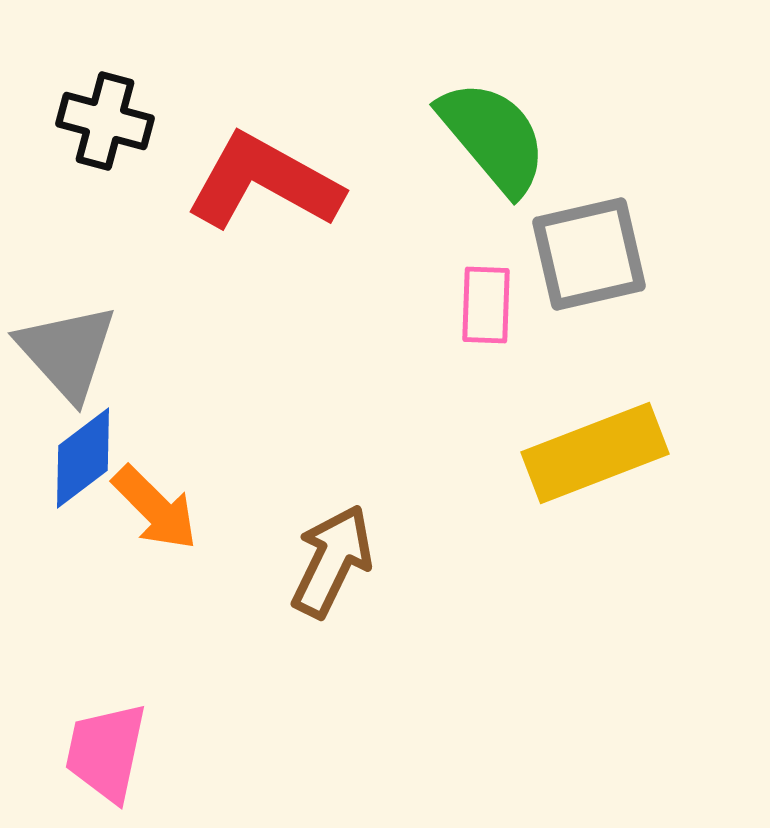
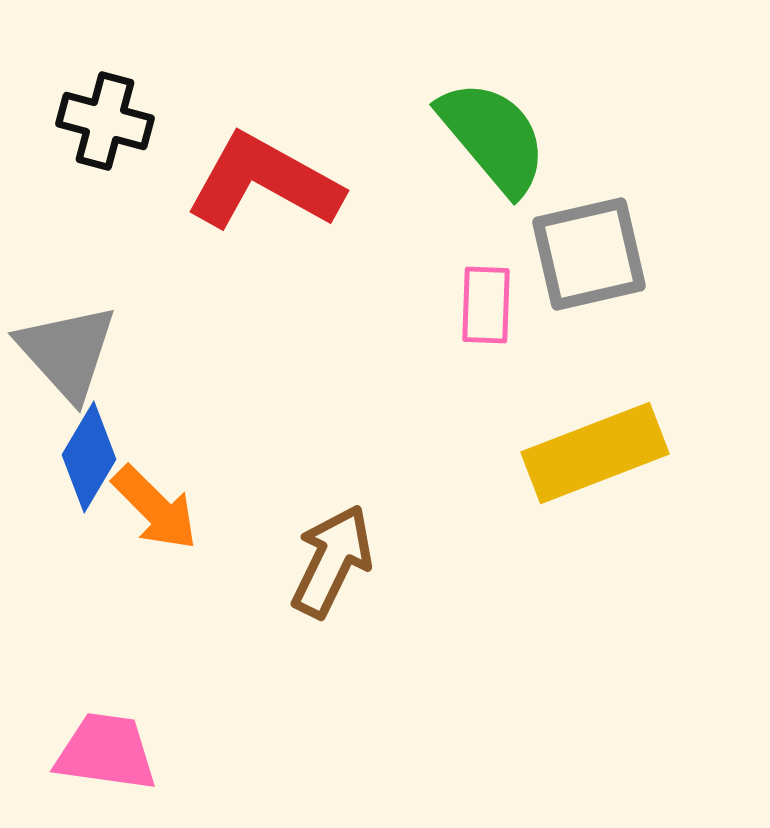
blue diamond: moved 6 px right, 1 px up; rotated 22 degrees counterclockwise
pink trapezoid: rotated 86 degrees clockwise
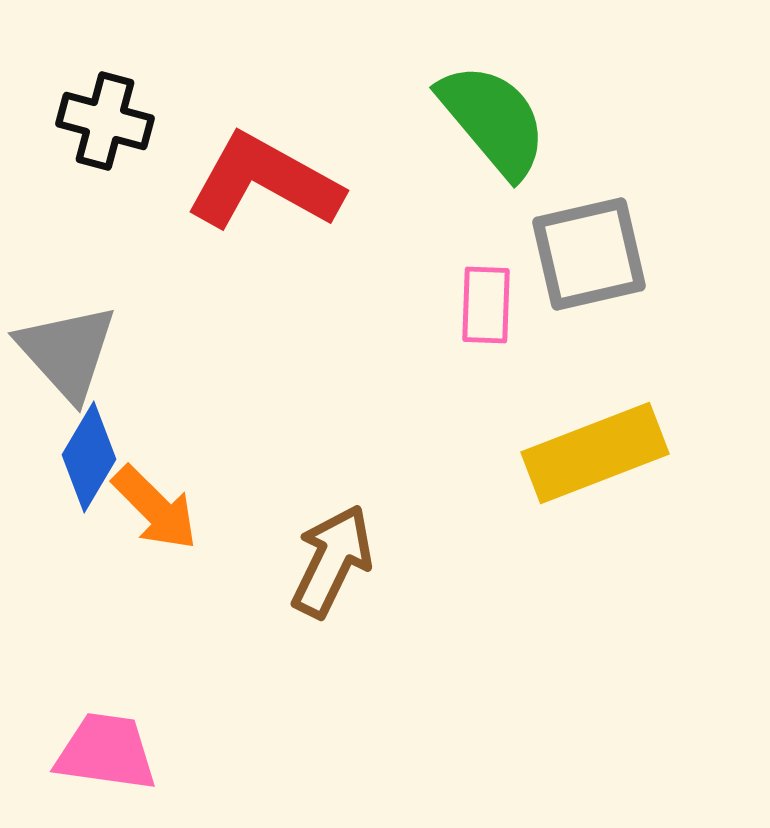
green semicircle: moved 17 px up
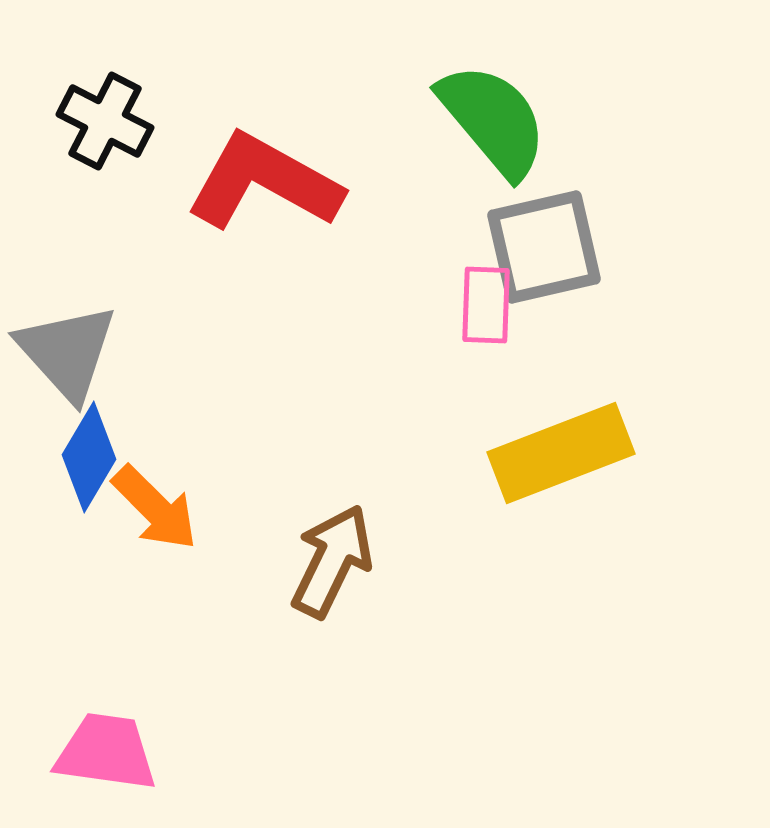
black cross: rotated 12 degrees clockwise
gray square: moved 45 px left, 7 px up
yellow rectangle: moved 34 px left
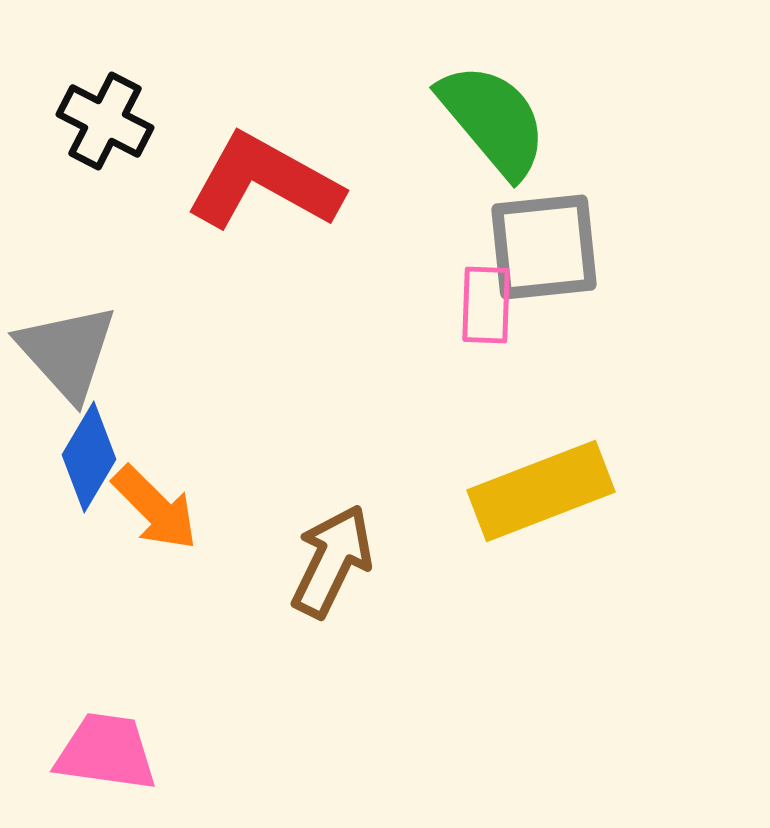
gray square: rotated 7 degrees clockwise
yellow rectangle: moved 20 px left, 38 px down
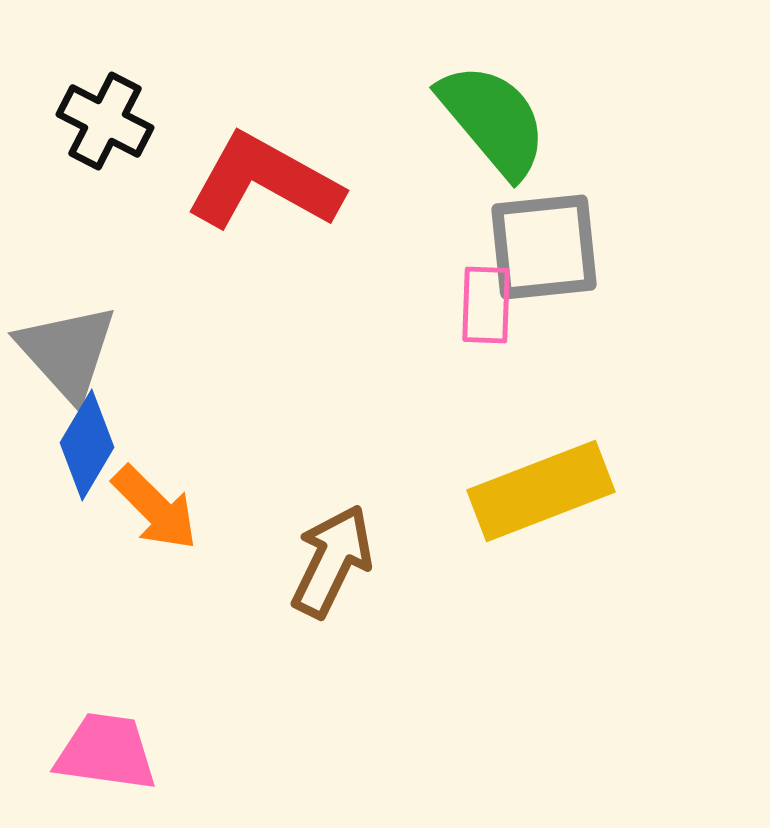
blue diamond: moved 2 px left, 12 px up
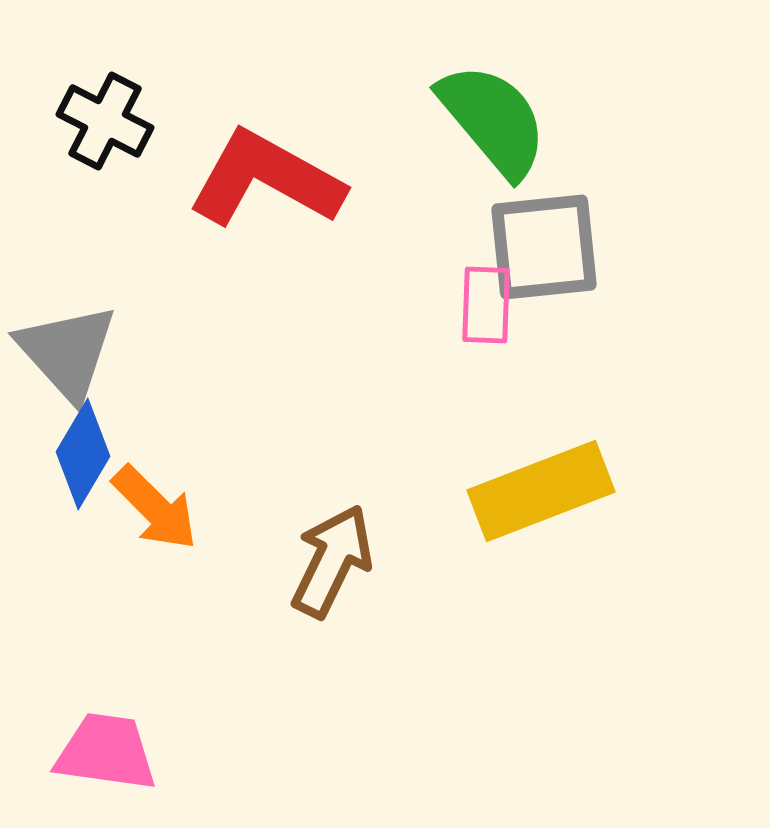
red L-shape: moved 2 px right, 3 px up
blue diamond: moved 4 px left, 9 px down
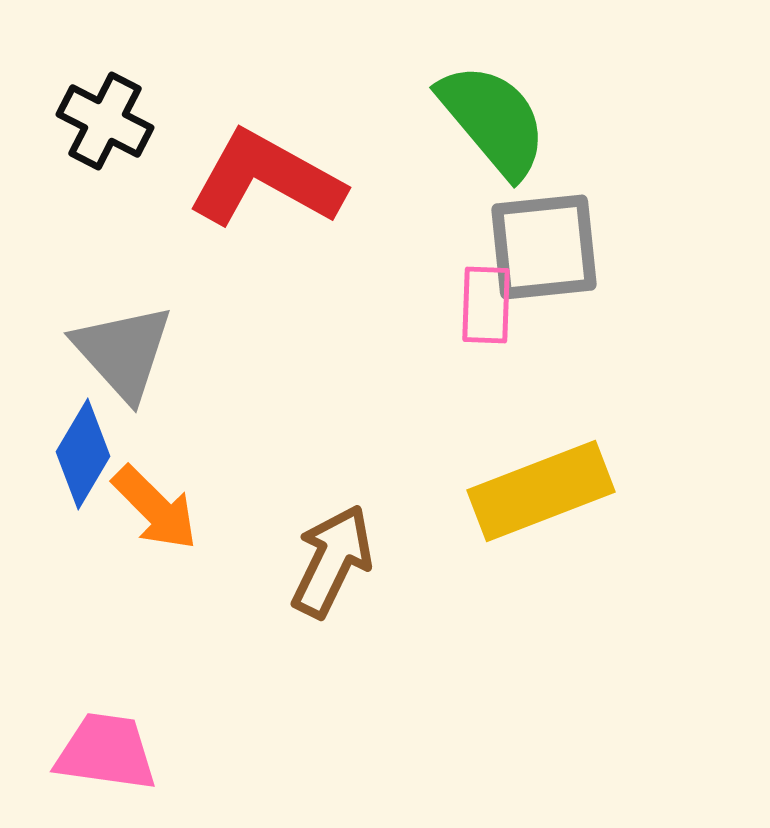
gray triangle: moved 56 px right
